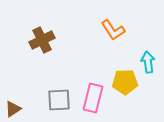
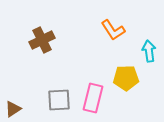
cyan arrow: moved 1 px right, 11 px up
yellow pentagon: moved 1 px right, 4 px up
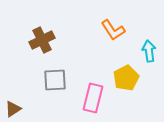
yellow pentagon: rotated 25 degrees counterclockwise
gray square: moved 4 px left, 20 px up
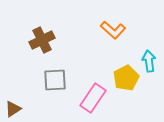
orange L-shape: rotated 15 degrees counterclockwise
cyan arrow: moved 10 px down
pink rectangle: rotated 20 degrees clockwise
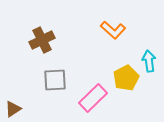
pink rectangle: rotated 12 degrees clockwise
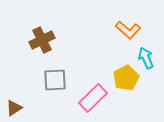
orange L-shape: moved 15 px right
cyan arrow: moved 3 px left, 3 px up; rotated 15 degrees counterclockwise
brown triangle: moved 1 px right, 1 px up
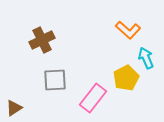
pink rectangle: rotated 8 degrees counterclockwise
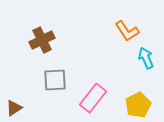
orange L-shape: moved 1 px left, 1 px down; rotated 15 degrees clockwise
yellow pentagon: moved 12 px right, 27 px down
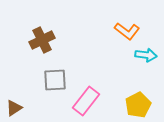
orange L-shape: rotated 20 degrees counterclockwise
cyan arrow: moved 3 px up; rotated 120 degrees clockwise
pink rectangle: moved 7 px left, 3 px down
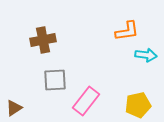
orange L-shape: rotated 45 degrees counterclockwise
brown cross: moved 1 px right; rotated 15 degrees clockwise
yellow pentagon: rotated 15 degrees clockwise
